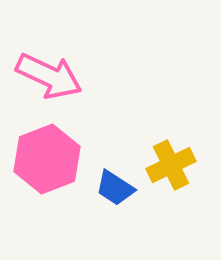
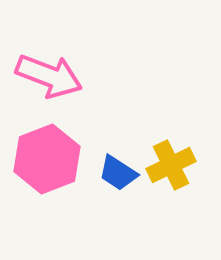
pink arrow: rotated 4 degrees counterclockwise
blue trapezoid: moved 3 px right, 15 px up
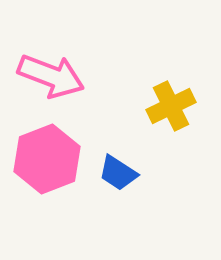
pink arrow: moved 2 px right
yellow cross: moved 59 px up
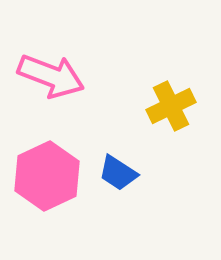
pink hexagon: moved 17 px down; rotated 4 degrees counterclockwise
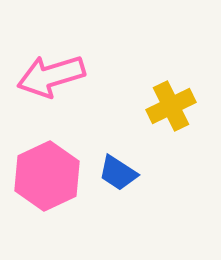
pink arrow: rotated 142 degrees clockwise
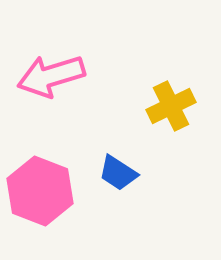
pink hexagon: moved 7 px left, 15 px down; rotated 14 degrees counterclockwise
